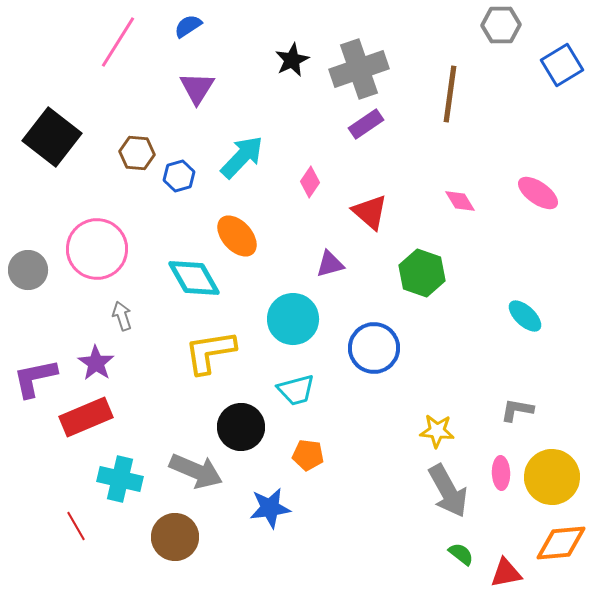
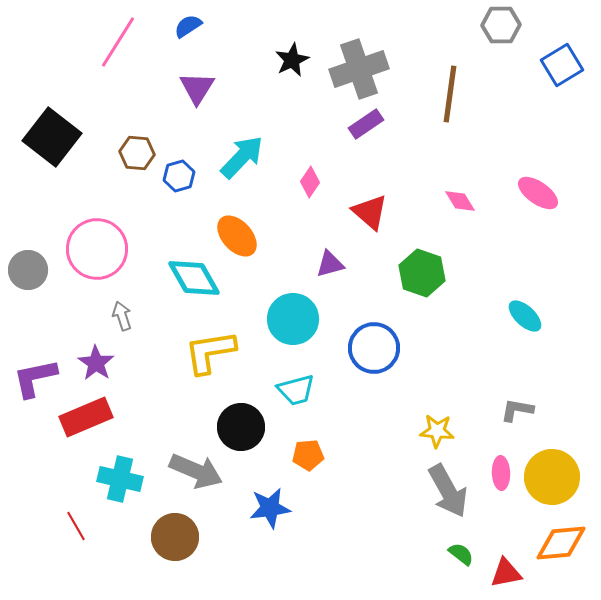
orange pentagon at (308, 455): rotated 12 degrees counterclockwise
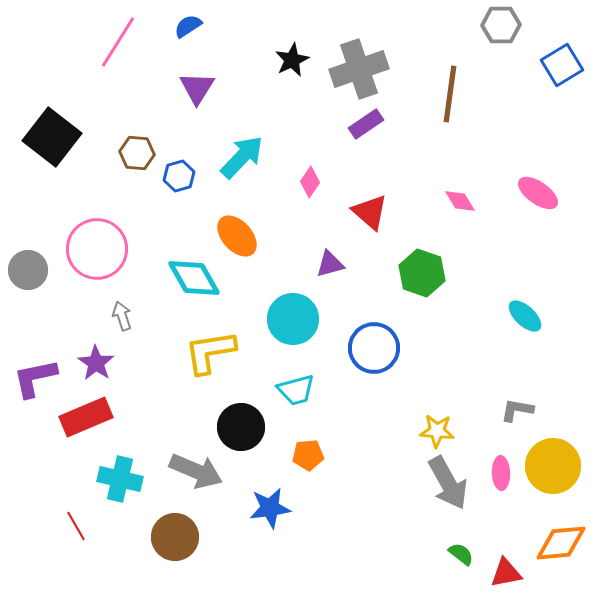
yellow circle at (552, 477): moved 1 px right, 11 px up
gray arrow at (448, 491): moved 8 px up
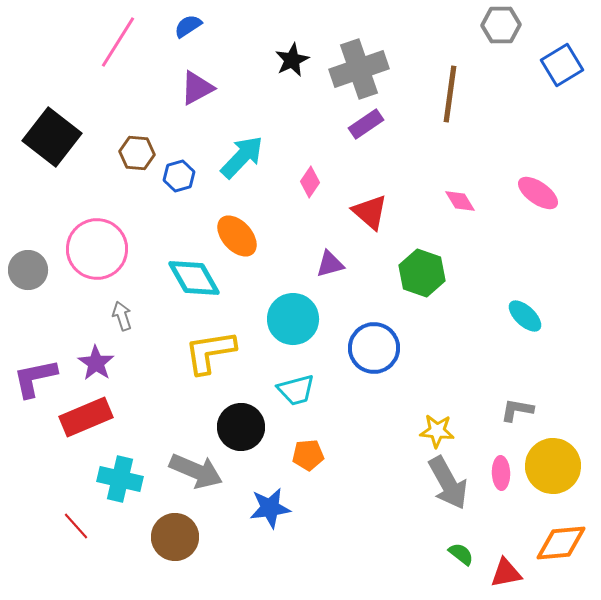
purple triangle at (197, 88): rotated 30 degrees clockwise
red line at (76, 526): rotated 12 degrees counterclockwise
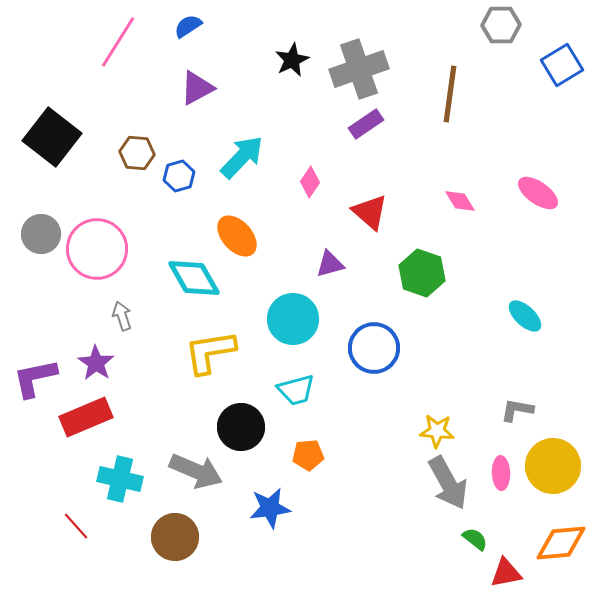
gray circle at (28, 270): moved 13 px right, 36 px up
green semicircle at (461, 554): moved 14 px right, 15 px up
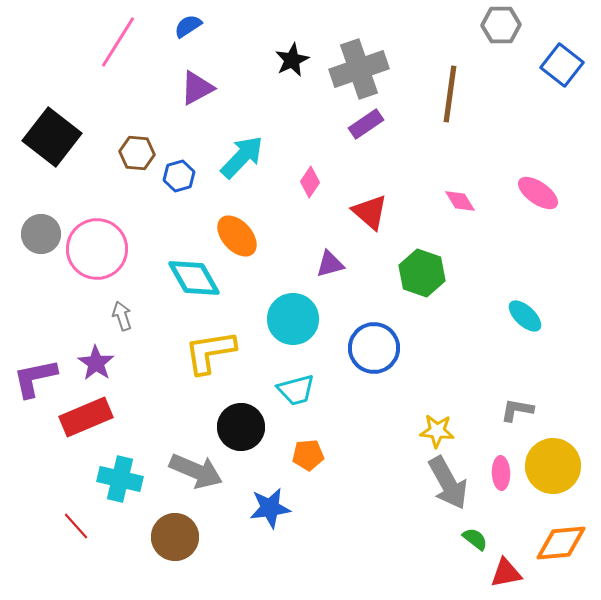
blue square at (562, 65): rotated 21 degrees counterclockwise
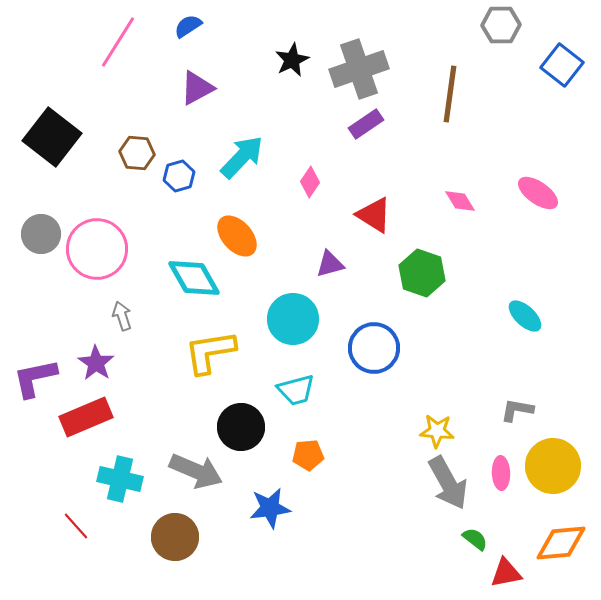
red triangle at (370, 212): moved 4 px right, 3 px down; rotated 9 degrees counterclockwise
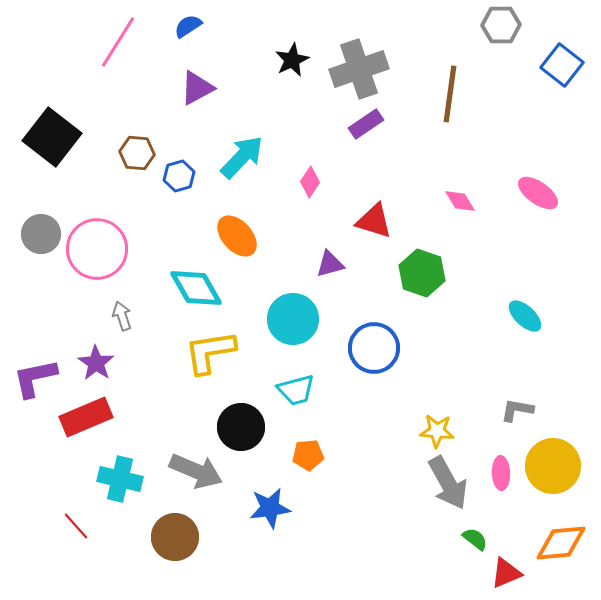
red triangle at (374, 215): moved 6 px down; rotated 15 degrees counterclockwise
cyan diamond at (194, 278): moved 2 px right, 10 px down
red triangle at (506, 573): rotated 12 degrees counterclockwise
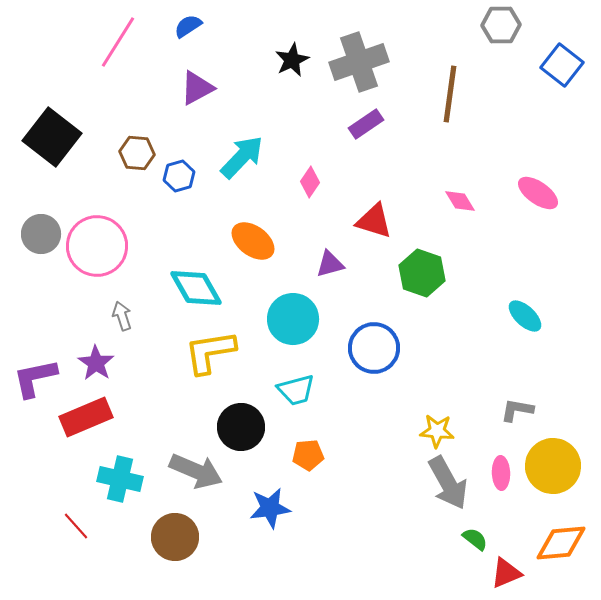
gray cross at (359, 69): moved 7 px up
orange ellipse at (237, 236): moved 16 px right, 5 px down; rotated 12 degrees counterclockwise
pink circle at (97, 249): moved 3 px up
